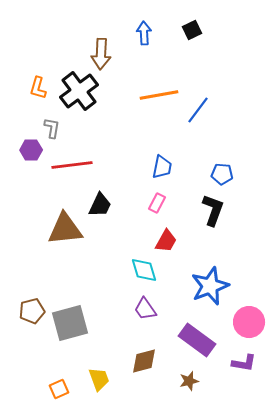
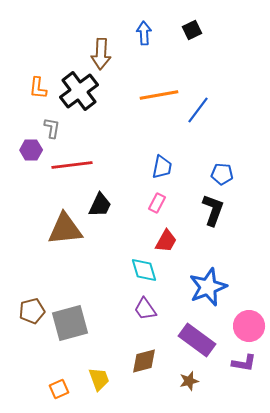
orange L-shape: rotated 10 degrees counterclockwise
blue star: moved 2 px left, 1 px down
pink circle: moved 4 px down
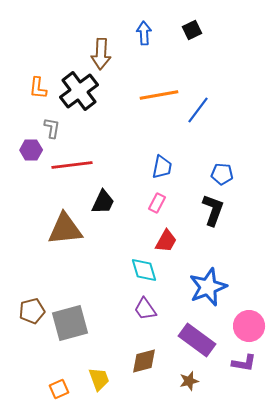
black trapezoid: moved 3 px right, 3 px up
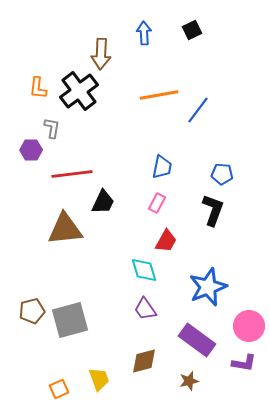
red line: moved 9 px down
gray square: moved 3 px up
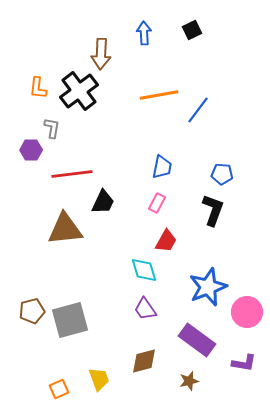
pink circle: moved 2 px left, 14 px up
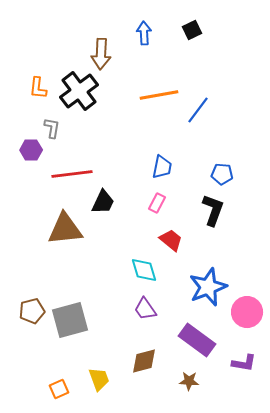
red trapezoid: moved 5 px right, 1 px up; rotated 80 degrees counterclockwise
brown star: rotated 18 degrees clockwise
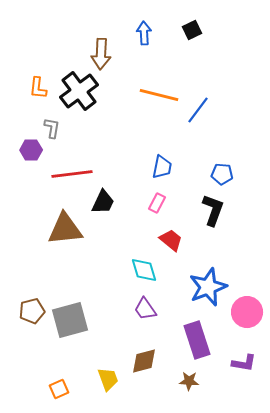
orange line: rotated 24 degrees clockwise
purple rectangle: rotated 36 degrees clockwise
yellow trapezoid: moved 9 px right
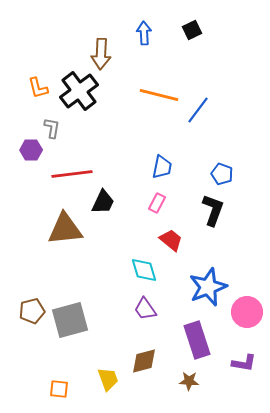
orange L-shape: rotated 20 degrees counterclockwise
blue pentagon: rotated 15 degrees clockwise
orange square: rotated 30 degrees clockwise
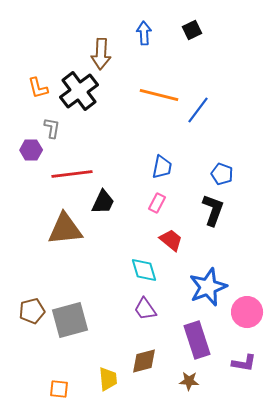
yellow trapezoid: rotated 15 degrees clockwise
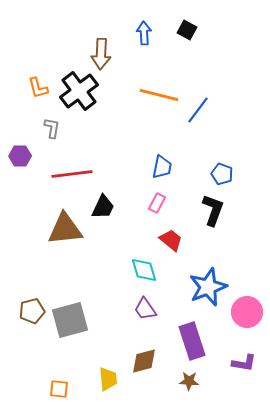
black square: moved 5 px left; rotated 36 degrees counterclockwise
purple hexagon: moved 11 px left, 6 px down
black trapezoid: moved 5 px down
purple rectangle: moved 5 px left, 1 px down
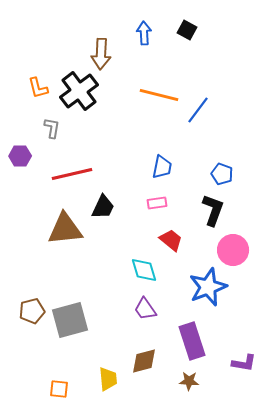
red line: rotated 6 degrees counterclockwise
pink rectangle: rotated 54 degrees clockwise
pink circle: moved 14 px left, 62 px up
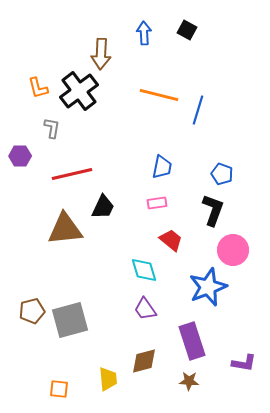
blue line: rotated 20 degrees counterclockwise
